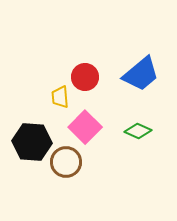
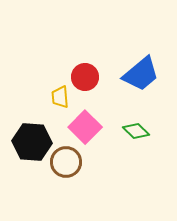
green diamond: moved 2 px left; rotated 20 degrees clockwise
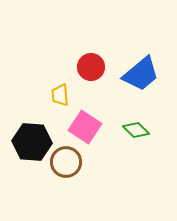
red circle: moved 6 px right, 10 px up
yellow trapezoid: moved 2 px up
pink square: rotated 12 degrees counterclockwise
green diamond: moved 1 px up
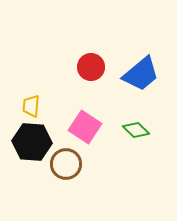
yellow trapezoid: moved 29 px left, 11 px down; rotated 10 degrees clockwise
brown circle: moved 2 px down
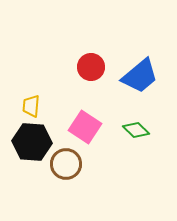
blue trapezoid: moved 1 px left, 2 px down
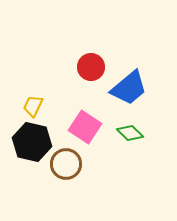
blue trapezoid: moved 11 px left, 12 px down
yellow trapezoid: moved 2 px right; rotated 20 degrees clockwise
green diamond: moved 6 px left, 3 px down
black hexagon: rotated 9 degrees clockwise
